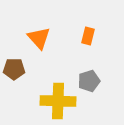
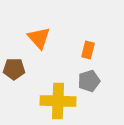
orange rectangle: moved 14 px down
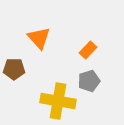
orange rectangle: rotated 30 degrees clockwise
yellow cross: rotated 8 degrees clockwise
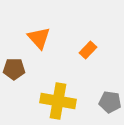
gray pentagon: moved 21 px right, 21 px down; rotated 25 degrees clockwise
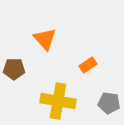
orange triangle: moved 6 px right, 1 px down
orange rectangle: moved 15 px down; rotated 12 degrees clockwise
gray pentagon: moved 1 px left, 1 px down
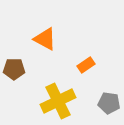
orange triangle: rotated 20 degrees counterclockwise
orange rectangle: moved 2 px left
yellow cross: rotated 36 degrees counterclockwise
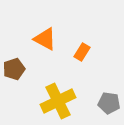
orange rectangle: moved 4 px left, 13 px up; rotated 24 degrees counterclockwise
brown pentagon: rotated 20 degrees counterclockwise
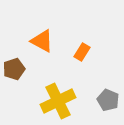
orange triangle: moved 3 px left, 2 px down
gray pentagon: moved 1 px left, 3 px up; rotated 15 degrees clockwise
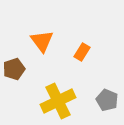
orange triangle: rotated 25 degrees clockwise
gray pentagon: moved 1 px left
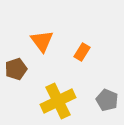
brown pentagon: moved 2 px right
